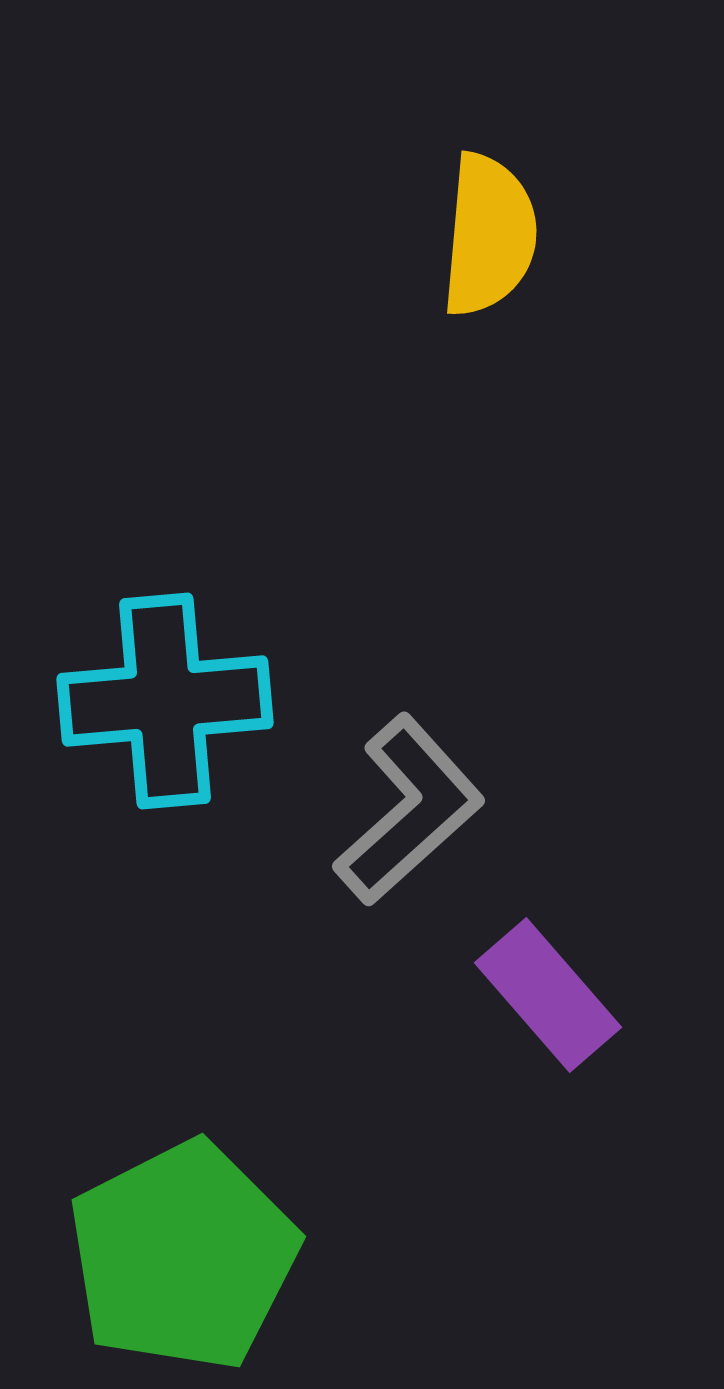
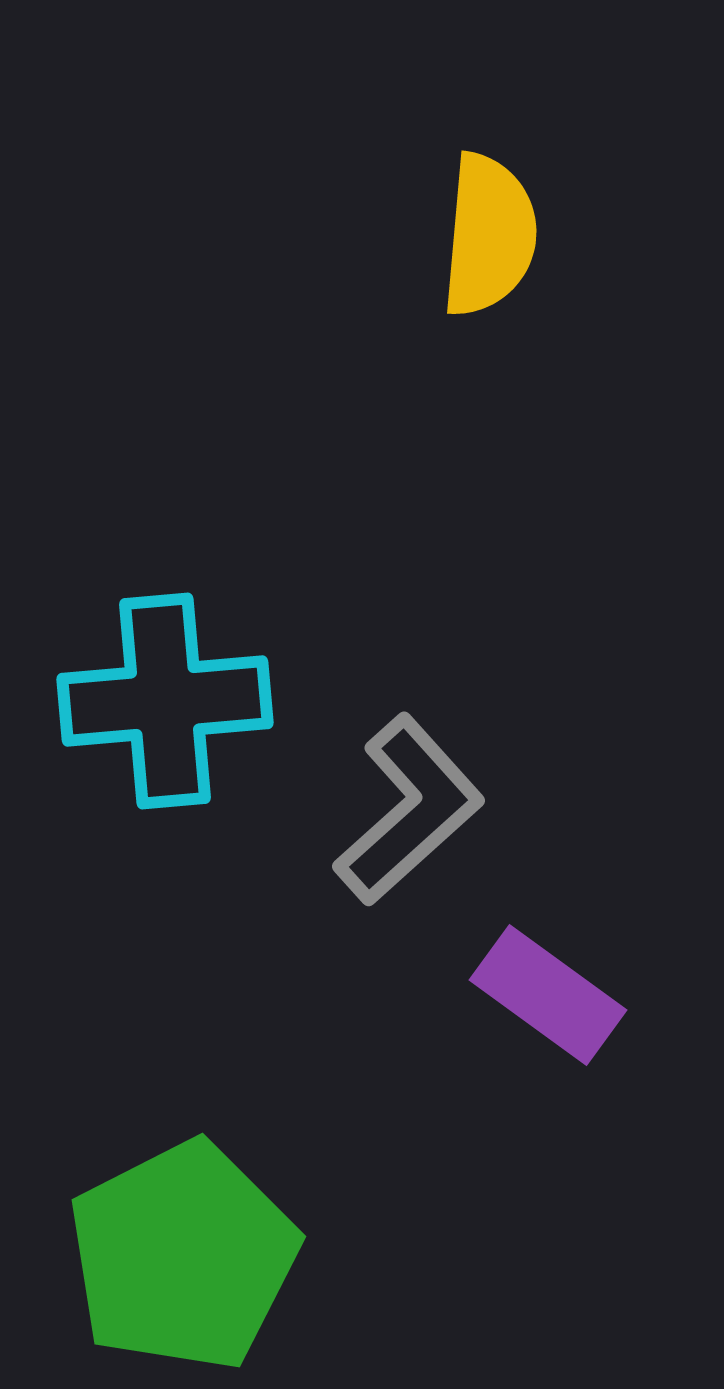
purple rectangle: rotated 13 degrees counterclockwise
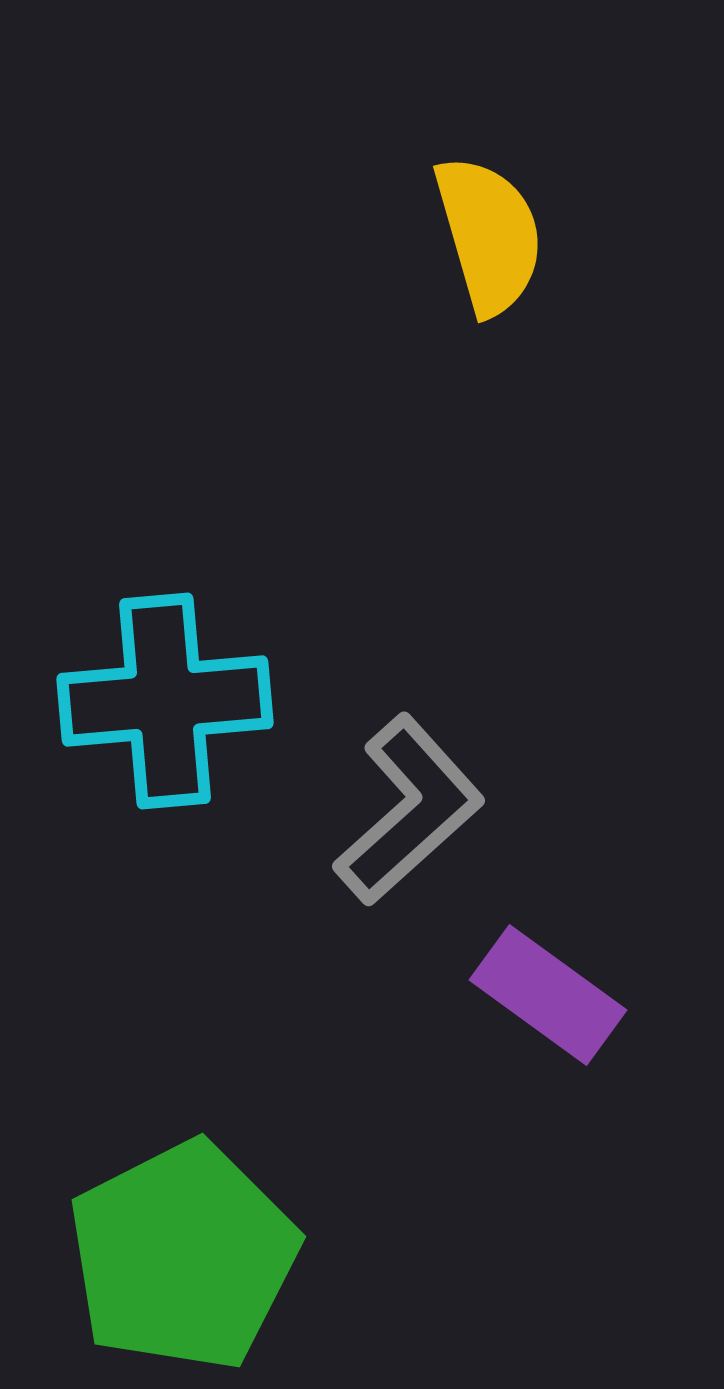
yellow semicircle: rotated 21 degrees counterclockwise
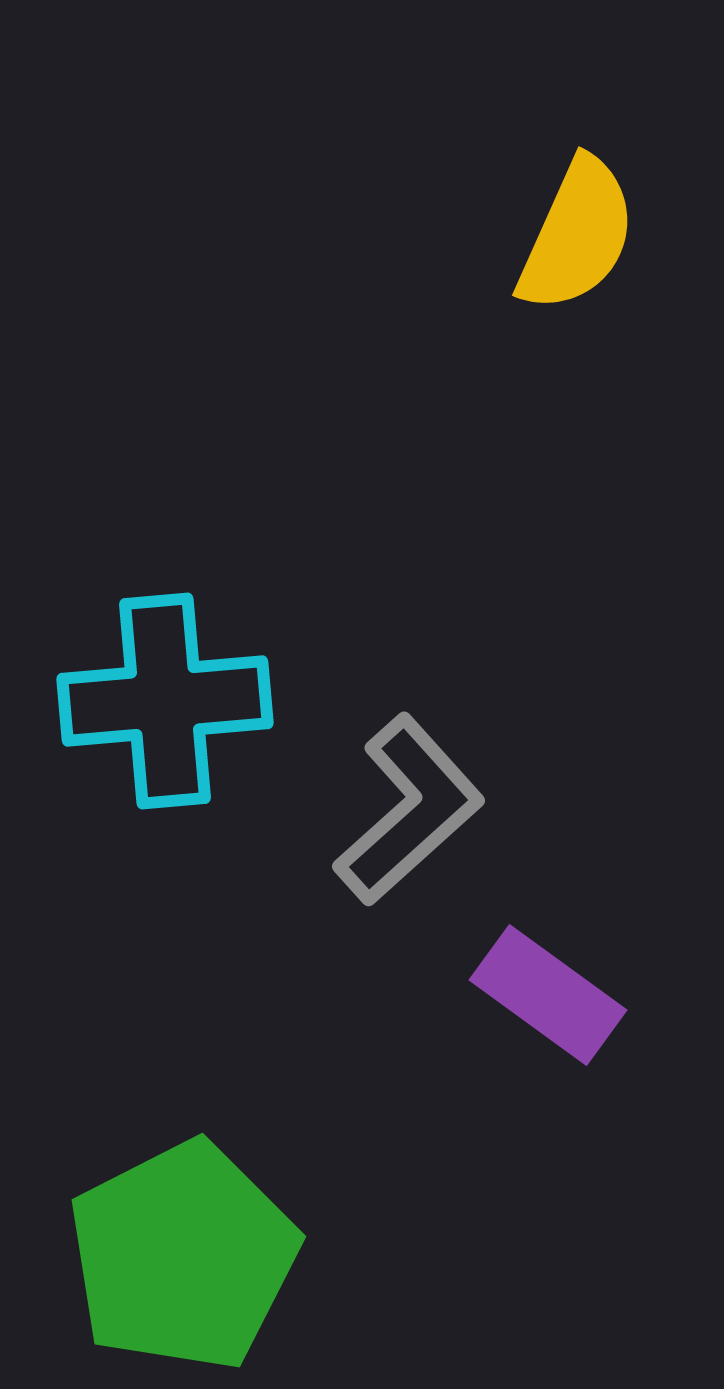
yellow semicircle: moved 88 px right; rotated 40 degrees clockwise
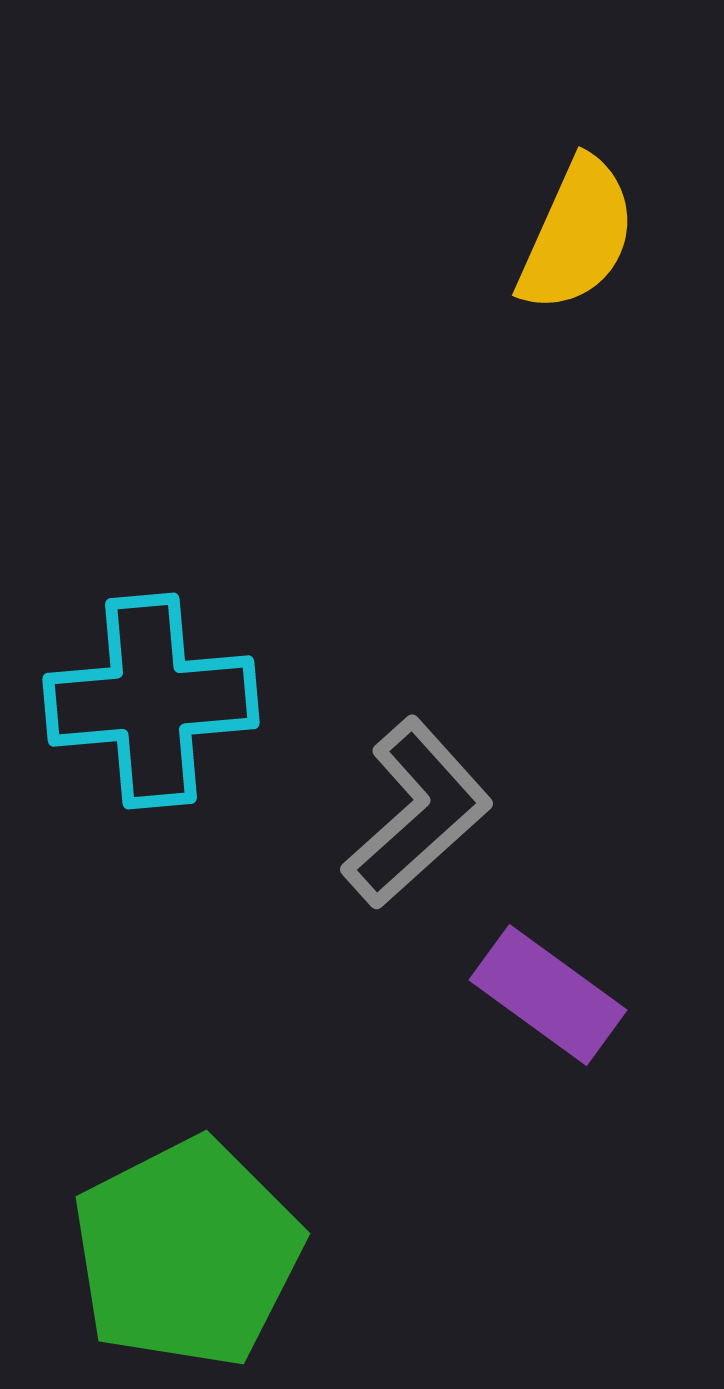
cyan cross: moved 14 px left
gray L-shape: moved 8 px right, 3 px down
green pentagon: moved 4 px right, 3 px up
